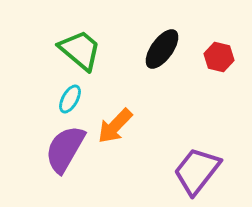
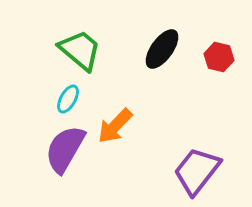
cyan ellipse: moved 2 px left
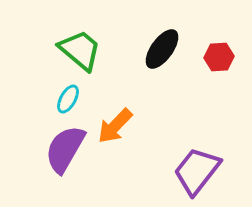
red hexagon: rotated 16 degrees counterclockwise
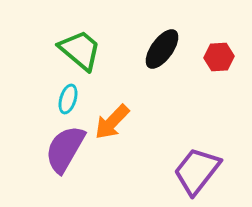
cyan ellipse: rotated 12 degrees counterclockwise
orange arrow: moved 3 px left, 4 px up
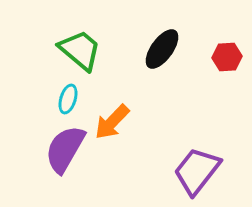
red hexagon: moved 8 px right
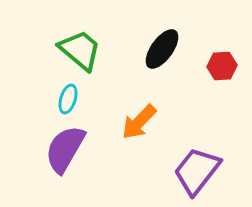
red hexagon: moved 5 px left, 9 px down
orange arrow: moved 27 px right
